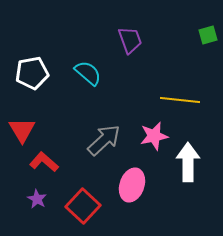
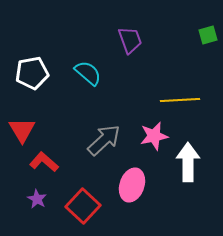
yellow line: rotated 9 degrees counterclockwise
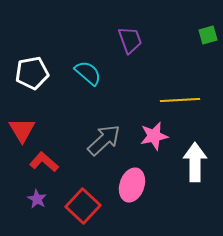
white arrow: moved 7 px right
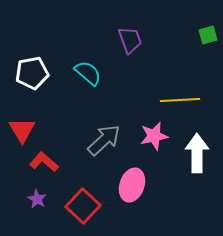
white arrow: moved 2 px right, 9 px up
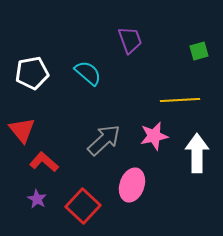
green square: moved 9 px left, 16 px down
red triangle: rotated 8 degrees counterclockwise
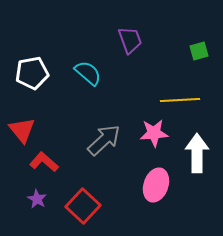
pink star: moved 3 px up; rotated 8 degrees clockwise
pink ellipse: moved 24 px right
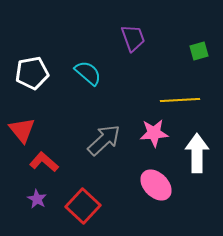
purple trapezoid: moved 3 px right, 2 px up
pink ellipse: rotated 64 degrees counterclockwise
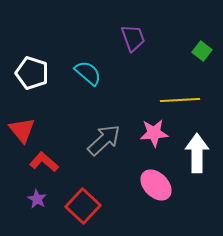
green square: moved 3 px right; rotated 36 degrees counterclockwise
white pentagon: rotated 28 degrees clockwise
